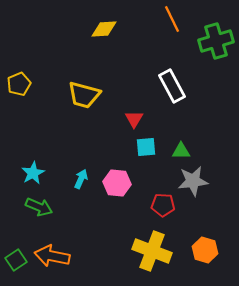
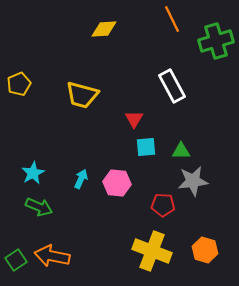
yellow trapezoid: moved 2 px left
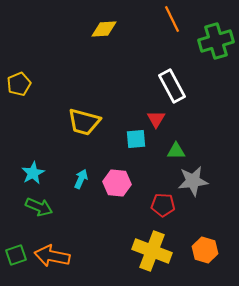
yellow trapezoid: moved 2 px right, 27 px down
red triangle: moved 22 px right
cyan square: moved 10 px left, 8 px up
green triangle: moved 5 px left
green square: moved 5 px up; rotated 15 degrees clockwise
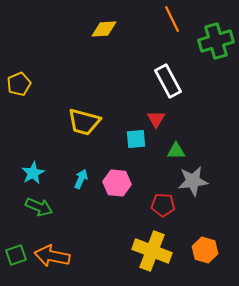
white rectangle: moved 4 px left, 5 px up
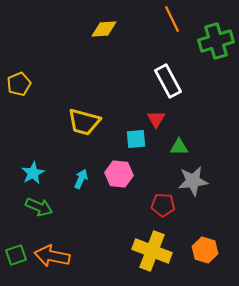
green triangle: moved 3 px right, 4 px up
pink hexagon: moved 2 px right, 9 px up
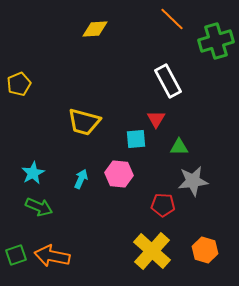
orange line: rotated 20 degrees counterclockwise
yellow diamond: moved 9 px left
yellow cross: rotated 21 degrees clockwise
